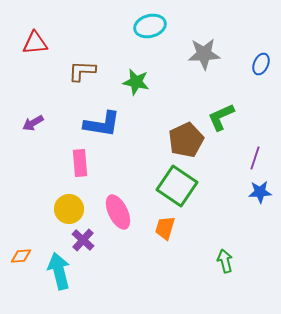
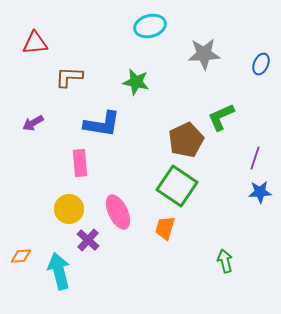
brown L-shape: moved 13 px left, 6 px down
purple cross: moved 5 px right
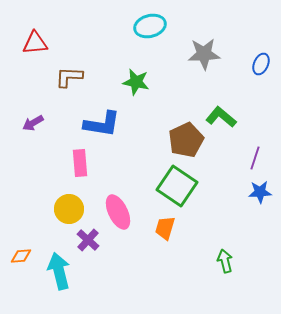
green L-shape: rotated 64 degrees clockwise
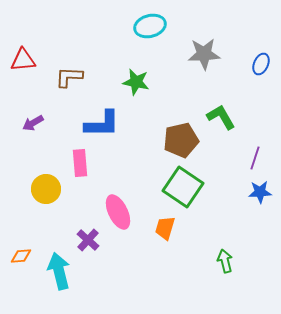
red triangle: moved 12 px left, 17 px down
green L-shape: rotated 20 degrees clockwise
blue L-shape: rotated 9 degrees counterclockwise
brown pentagon: moved 5 px left; rotated 12 degrees clockwise
green square: moved 6 px right, 1 px down
yellow circle: moved 23 px left, 20 px up
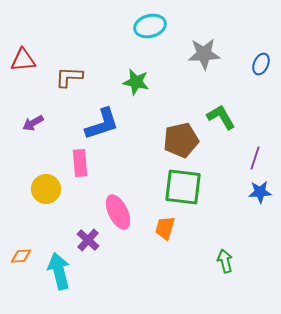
blue L-shape: rotated 18 degrees counterclockwise
green square: rotated 27 degrees counterclockwise
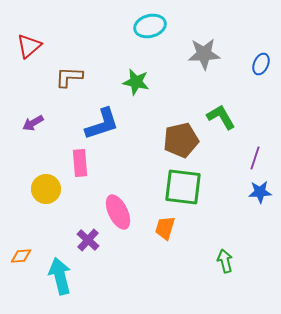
red triangle: moved 6 px right, 14 px up; rotated 36 degrees counterclockwise
cyan arrow: moved 1 px right, 5 px down
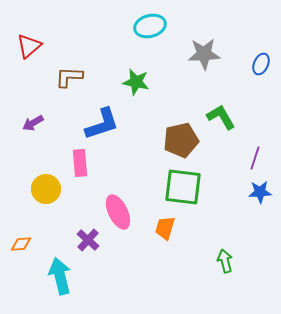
orange diamond: moved 12 px up
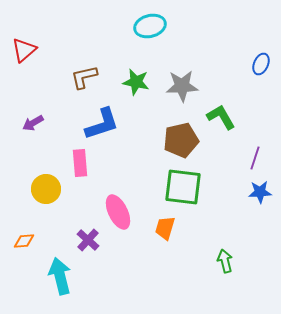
red triangle: moved 5 px left, 4 px down
gray star: moved 22 px left, 32 px down
brown L-shape: moved 15 px right; rotated 16 degrees counterclockwise
orange diamond: moved 3 px right, 3 px up
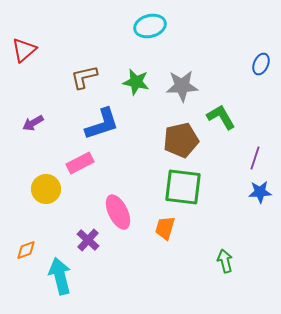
pink rectangle: rotated 68 degrees clockwise
orange diamond: moved 2 px right, 9 px down; rotated 15 degrees counterclockwise
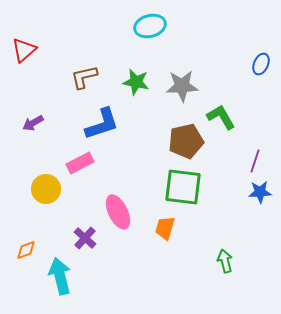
brown pentagon: moved 5 px right, 1 px down
purple line: moved 3 px down
purple cross: moved 3 px left, 2 px up
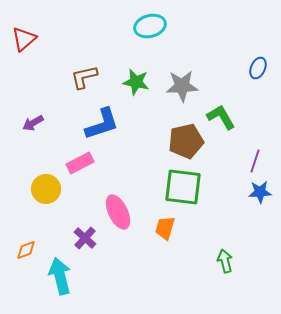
red triangle: moved 11 px up
blue ellipse: moved 3 px left, 4 px down
